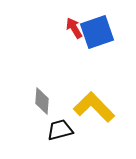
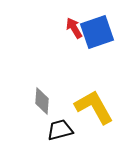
yellow L-shape: rotated 15 degrees clockwise
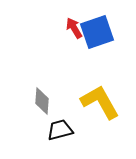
yellow L-shape: moved 6 px right, 5 px up
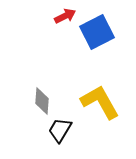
red arrow: moved 9 px left, 12 px up; rotated 95 degrees clockwise
blue square: rotated 8 degrees counterclockwise
black trapezoid: rotated 44 degrees counterclockwise
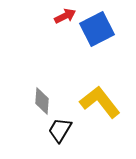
blue square: moved 3 px up
yellow L-shape: rotated 9 degrees counterclockwise
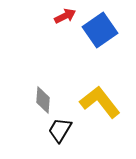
blue square: moved 3 px right, 1 px down; rotated 8 degrees counterclockwise
gray diamond: moved 1 px right, 1 px up
